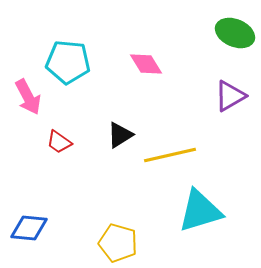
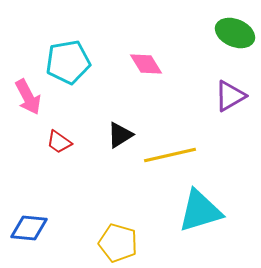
cyan pentagon: rotated 15 degrees counterclockwise
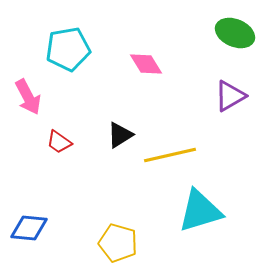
cyan pentagon: moved 13 px up
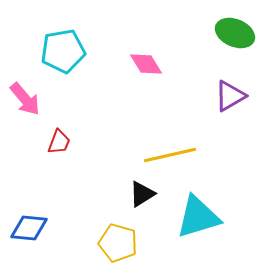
cyan pentagon: moved 5 px left, 2 px down
pink arrow: moved 3 px left, 2 px down; rotated 12 degrees counterclockwise
black triangle: moved 22 px right, 59 px down
red trapezoid: rotated 104 degrees counterclockwise
cyan triangle: moved 2 px left, 6 px down
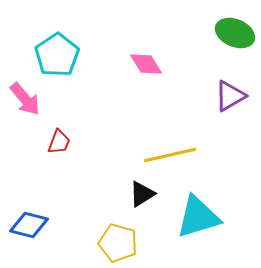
cyan pentagon: moved 6 px left, 4 px down; rotated 24 degrees counterclockwise
blue diamond: moved 3 px up; rotated 9 degrees clockwise
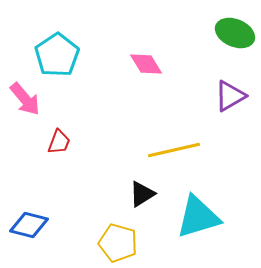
yellow line: moved 4 px right, 5 px up
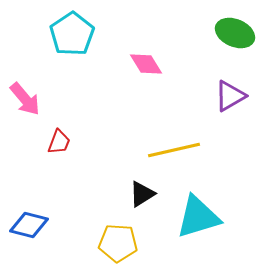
cyan pentagon: moved 15 px right, 21 px up
yellow pentagon: rotated 12 degrees counterclockwise
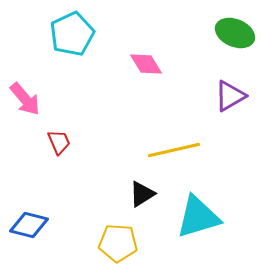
cyan pentagon: rotated 9 degrees clockwise
red trapezoid: rotated 44 degrees counterclockwise
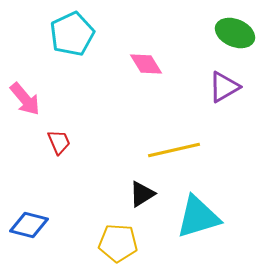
purple triangle: moved 6 px left, 9 px up
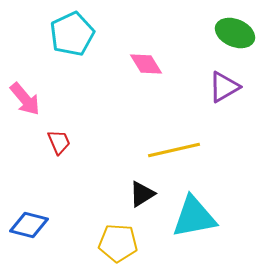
cyan triangle: moved 4 px left; rotated 6 degrees clockwise
